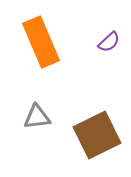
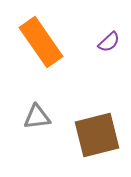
orange rectangle: rotated 12 degrees counterclockwise
brown square: rotated 12 degrees clockwise
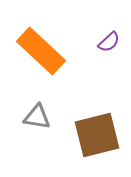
orange rectangle: moved 9 px down; rotated 12 degrees counterclockwise
gray triangle: rotated 16 degrees clockwise
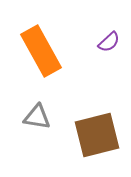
orange rectangle: rotated 18 degrees clockwise
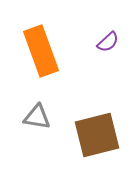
purple semicircle: moved 1 px left
orange rectangle: rotated 9 degrees clockwise
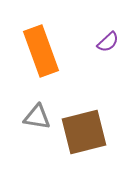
brown square: moved 13 px left, 3 px up
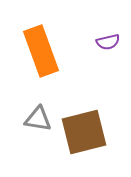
purple semicircle: rotated 30 degrees clockwise
gray triangle: moved 1 px right, 2 px down
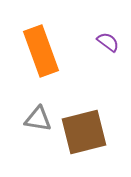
purple semicircle: rotated 130 degrees counterclockwise
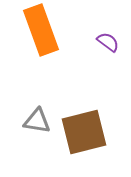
orange rectangle: moved 21 px up
gray triangle: moved 1 px left, 2 px down
